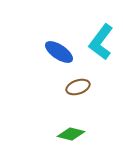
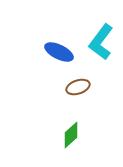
blue ellipse: rotated 8 degrees counterclockwise
green diamond: moved 1 px down; rotated 56 degrees counterclockwise
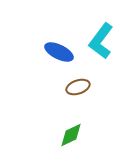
cyan L-shape: moved 1 px up
green diamond: rotated 16 degrees clockwise
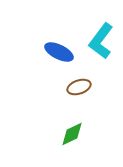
brown ellipse: moved 1 px right
green diamond: moved 1 px right, 1 px up
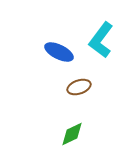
cyan L-shape: moved 1 px up
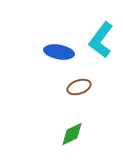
blue ellipse: rotated 16 degrees counterclockwise
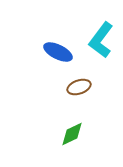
blue ellipse: moved 1 px left; rotated 16 degrees clockwise
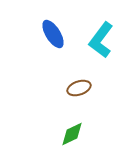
blue ellipse: moved 5 px left, 18 px up; rotated 32 degrees clockwise
brown ellipse: moved 1 px down
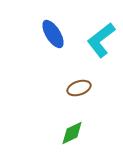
cyan L-shape: rotated 15 degrees clockwise
green diamond: moved 1 px up
